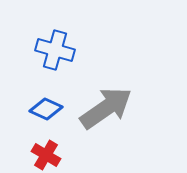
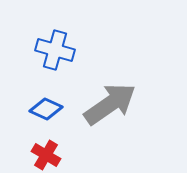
gray arrow: moved 4 px right, 4 px up
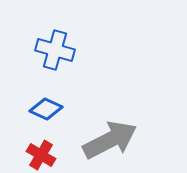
gray arrow: moved 36 px down; rotated 8 degrees clockwise
red cross: moved 5 px left
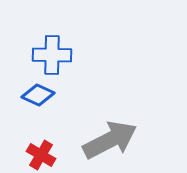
blue cross: moved 3 px left, 5 px down; rotated 15 degrees counterclockwise
blue diamond: moved 8 px left, 14 px up
